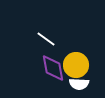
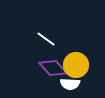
purple diamond: rotated 32 degrees counterclockwise
white semicircle: moved 9 px left
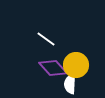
white semicircle: rotated 90 degrees clockwise
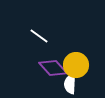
white line: moved 7 px left, 3 px up
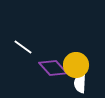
white line: moved 16 px left, 11 px down
white semicircle: moved 10 px right, 1 px up
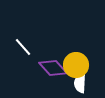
white line: rotated 12 degrees clockwise
